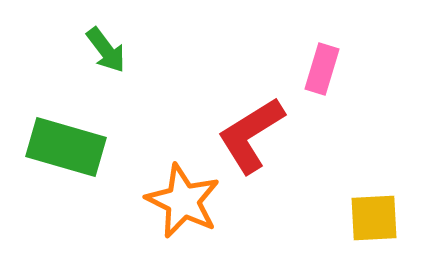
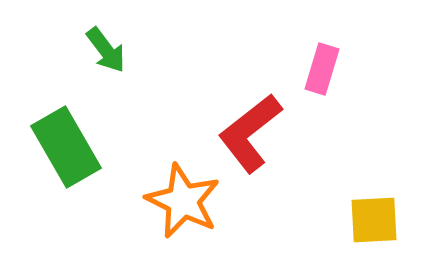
red L-shape: moved 1 px left, 2 px up; rotated 6 degrees counterclockwise
green rectangle: rotated 44 degrees clockwise
yellow square: moved 2 px down
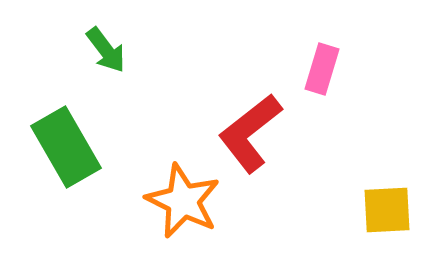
yellow square: moved 13 px right, 10 px up
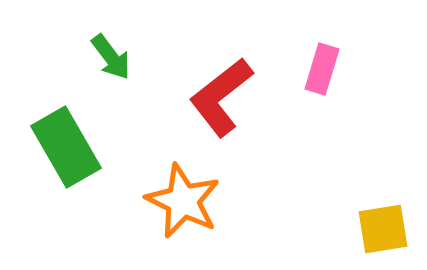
green arrow: moved 5 px right, 7 px down
red L-shape: moved 29 px left, 36 px up
yellow square: moved 4 px left, 19 px down; rotated 6 degrees counterclockwise
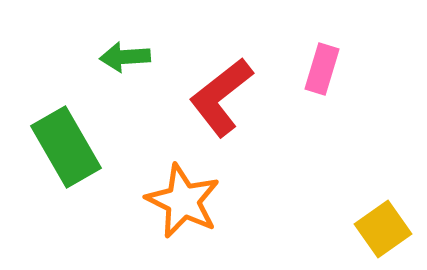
green arrow: moved 14 px right; rotated 123 degrees clockwise
yellow square: rotated 26 degrees counterclockwise
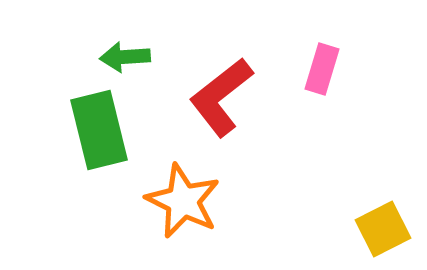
green rectangle: moved 33 px right, 17 px up; rotated 16 degrees clockwise
yellow square: rotated 8 degrees clockwise
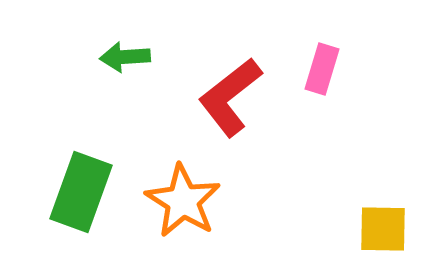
red L-shape: moved 9 px right
green rectangle: moved 18 px left, 62 px down; rotated 34 degrees clockwise
orange star: rotated 6 degrees clockwise
yellow square: rotated 28 degrees clockwise
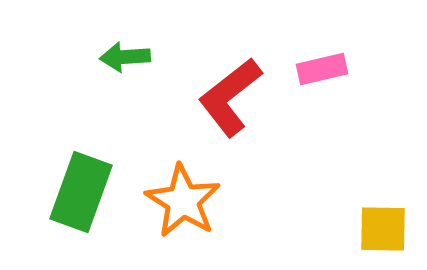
pink rectangle: rotated 60 degrees clockwise
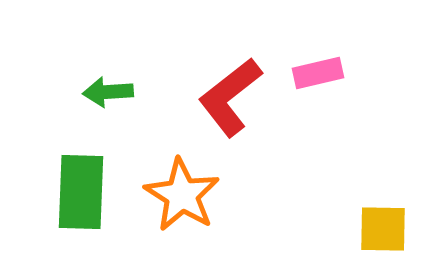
green arrow: moved 17 px left, 35 px down
pink rectangle: moved 4 px left, 4 px down
green rectangle: rotated 18 degrees counterclockwise
orange star: moved 1 px left, 6 px up
